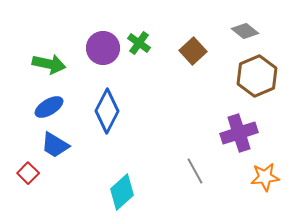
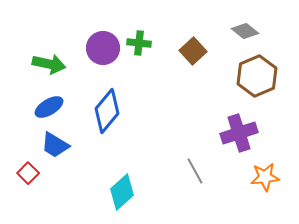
green cross: rotated 30 degrees counterclockwise
blue diamond: rotated 12 degrees clockwise
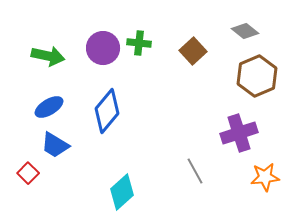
green arrow: moved 1 px left, 8 px up
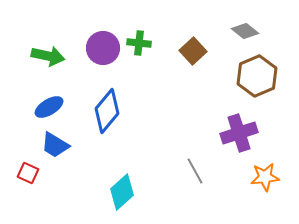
red square: rotated 20 degrees counterclockwise
